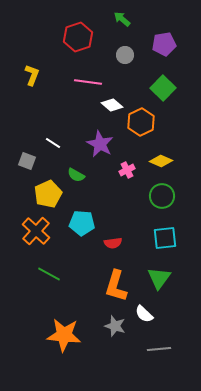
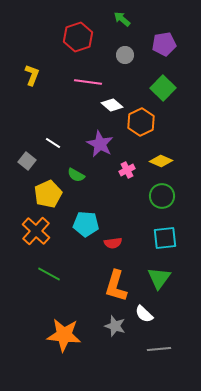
gray square: rotated 18 degrees clockwise
cyan pentagon: moved 4 px right, 1 px down
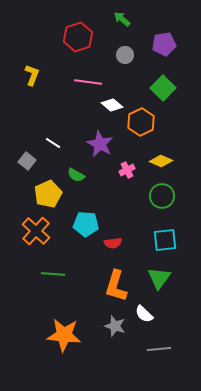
cyan square: moved 2 px down
green line: moved 4 px right; rotated 25 degrees counterclockwise
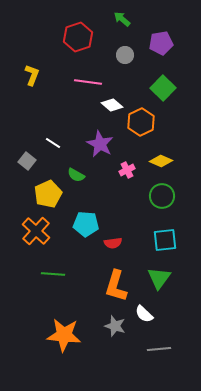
purple pentagon: moved 3 px left, 1 px up
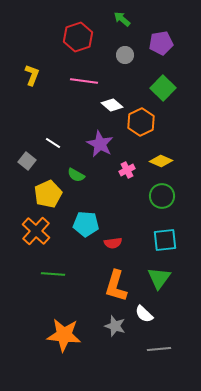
pink line: moved 4 px left, 1 px up
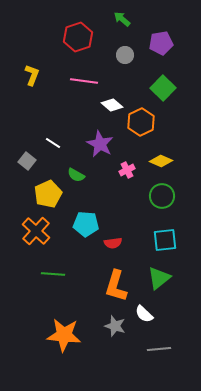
green triangle: rotated 15 degrees clockwise
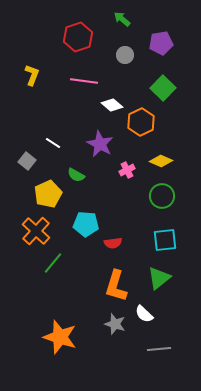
green line: moved 11 px up; rotated 55 degrees counterclockwise
gray star: moved 2 px up
orange star: moved 4 px left, 2 px down; rotated 12 degrees clockwise
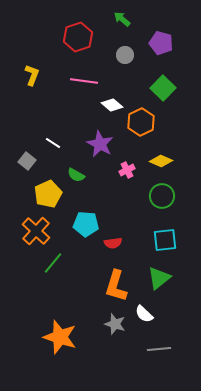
purple pentagon: rotated 25 degrees clockwise
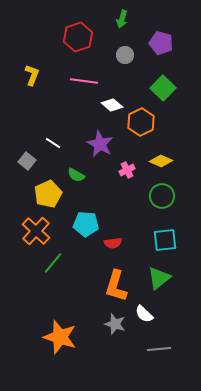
green arrow: rotated 114 degrees counterclockwise
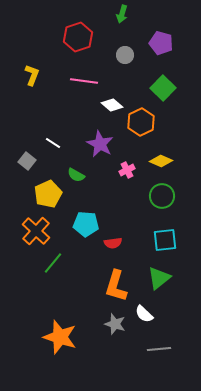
green arrow: moved 5 px up
